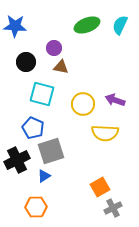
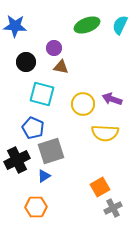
purple arrow: moved 3 px left, 1 px up
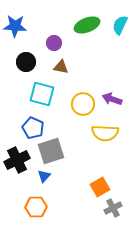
purple circle: moved 5 px up
blue triangle: rotated 16 degrees counterclockwise
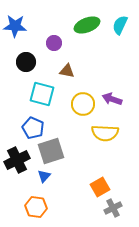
brown triangle: moved 6 px right, 4 px down
orange hexagon: rotated 10 degrees clockwise
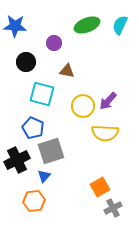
purple arrow: moved 4 px left, 2 px down; rotated 66 degrees counterclockwise
yellow circle: moved 2 px down
orange hexagon: moved 2 px left, 6 px up; rotated 15 degrees counterclockwise
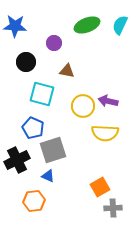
purple arrow: rotated 60 degrees clockwise
gray square: moved 2 px right, 1 px up
blue triangle: moved 4 px right; rotated 48 degrees counterclockwise
gray cross: rotated 24 degrees clockwise
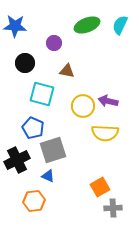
black circle: moved 1 px left, 1 px down
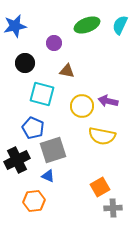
blue star: rotated 15 degrees counterclockwise
yellow circle: moved 1 px left
yellow semicircle: moved 3 px left, 3 px down; rotated 8 degrees clockwise
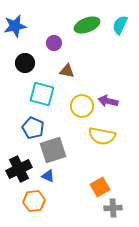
black cross: moved 2 px right, 9 px down
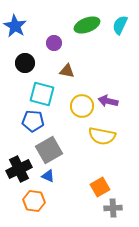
blue star: rotated 30 degrees counterclockwise
blue pentagon: moved 7 px up; rotated 20 degrees counterclockwise
gray square: moved 4 px left; rotated 12 degrees counterclockwise
orange hexagon: rotated 15 degrees clockwise
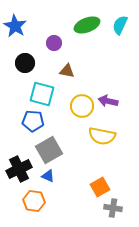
gray cross: rotated 12 degrees clockwise
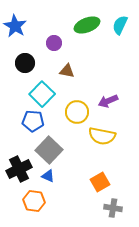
cyan square: rotated 30 degrees clockwise
purple arrow: rotated 36 degrees counterclockwise
yellow circle: moved 5 px left, 6 px down
gray square: rotated 16 degrees counterclockwise
orange square: moved 5 px up
